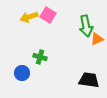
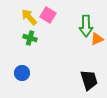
yellow arrow: rotated 66 degrees clockwise
green arrow: rotated 10 degrees clockwise
green cross: moved 10 px left, 19 px up
black trapezoid: rotated 65 degrees clockwise
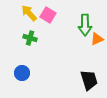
yellow arrow: moved 4 px up
green arrow: moved 1 px left, 1 px up
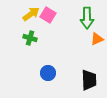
yellow arrow: moved 2 px right, 1 px down; rotated 96 degrees clockwise
green arrow: moved 2 px right, 7 px up
blue circle: moved 26 px right
black trapezoid: rotated 15 degrees clockwise
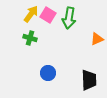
yellow arrow: rotated 18 degrees counterclockwise
green arrow: moved 18 px left; rotated 10 degrees clockwise
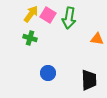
orange triangle: rotated 32 degrees clockwise
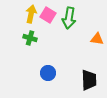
yellow arrow: rotated 24 degrees counterclockwise
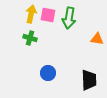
pink square: rotated 21 degrees counterclockwise
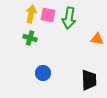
blue circle: moved 5 px left
